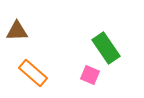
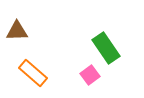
pink square: rotated 30 degrees clockwise
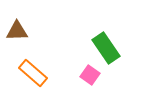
pink square: rotated 18 degrees counterclockwise
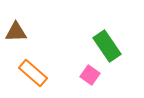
brown triangle: moved 1 px left, 1 px down
green rectangle: moved 1 px right, 2 px up
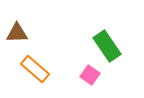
brown triangle: moved 1 px right, 1 px down
orange rectangle: moved 2 px right, 4 px up
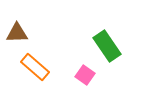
orange rectangle: moved 2 px up
pink square: moved 5 px left
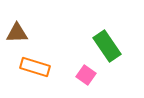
orange rectangle: rotated 24 degrees counterclockwise
pink square: moved 1 px right
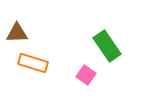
orange rectangle: moved 2 px left, 4 px up
